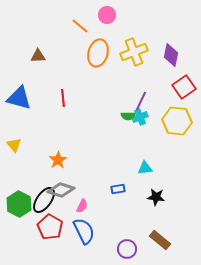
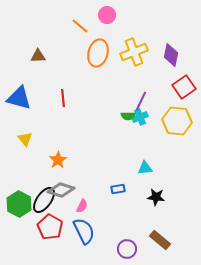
yellow triangle: moved 11 px right, 6 px up
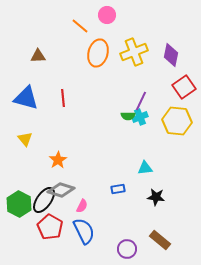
blue triangle: moved 7 px right
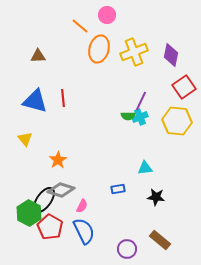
orange ellipse: moved 1 px right, 4 px up
blue triangle: moved 9 px right, 3 px down
green hexagon: moved 10 px right, 9 px down
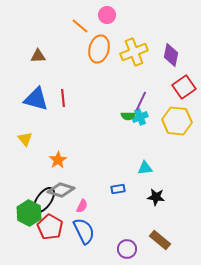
blue triangle: moved 1 px right, 2 px up
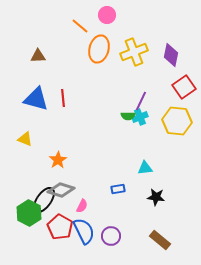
yellow triangle: rotated 28 degrees counterclockwise
red pentagon: moved 10 px right
purple circle: moved 16 px left, 13 px up
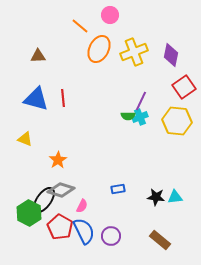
pink circle: moved 3 px right
orange ellipse: rotated 12 degrees clockwise
cyan triangle: moved 30 px right, 29 px down
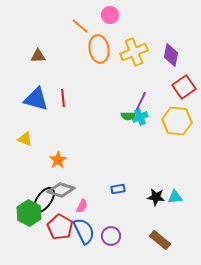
orange ellipse: rotated 36 degrees counterclockwise
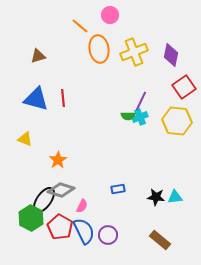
brown triangle: rotated 14 degrees counterclockwise
green hexagon: moved 2 px right, 5 px down
purple circle: moved 3 px left, 1 px up
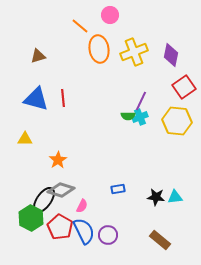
yellow triangle: rotated 21 degrees counterclockwise
